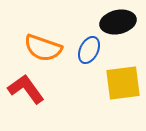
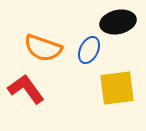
yellow square: moved 6 px left, 5 px down
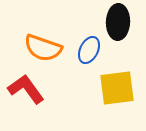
black ellipse: rotated 76 degrees counterclockwise
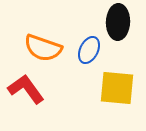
yellow square: rotated 12 degrees clockwise
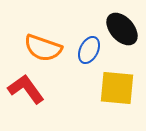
black ellipse: moved 4 px right, 7 px down; rotated 44 degrees counterclockwise
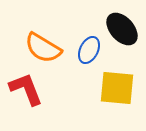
orange semicircle: rotated 12 degrees clockwise
red L-shape: rotated 15 degrees clockwise
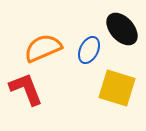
orange semicircle: rotated 126 degrees clockwise
yellow square: rotated 12 degrees clockwise
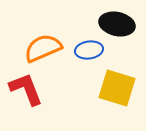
black ellipse: moved 5 px left, 5 px up; rotated 36 degrees counterclockwise
blue ellipse: rotated 56 degrees clockwise
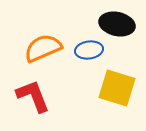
red L-shape: moved 7 px right, 7 px down
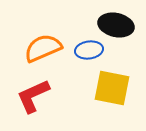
black ellipse: moved 1 px left, 1 px down
yellow square: moved 5 px left; rotated 6 degrees counterclockwise
red L-shape: rotated 93 degrees counterclockwise
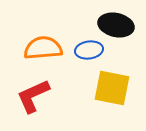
orange semicircle: rotated 18 degrees clockwise
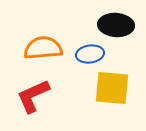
black ellipse: rotated 8 degrees counterclockwise
blue ellipse: moved 1 px right, 4 px down
yellow square: rotated 6 degrees counterclockwise
